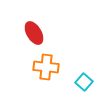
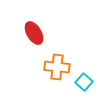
orange cross: moved 11 px right
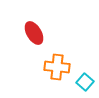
cyan square: moved 1 px right
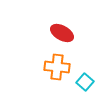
red ellipse: moved 28 px right; rotated 30 degrees counterclockwise
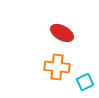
cyan square: rotated 24 degrees clockwise
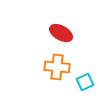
red ellipse: moved 1 px left
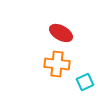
orange cross: moved 3 px up
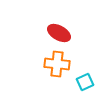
red ellipse: moved 2 px left
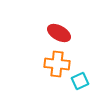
cyan square: moved 5 px left, 1 px up
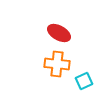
cyan square: moved 4 px right
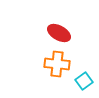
cyan square: rotated 12 degrees counterclockwise
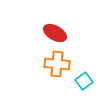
red ellipse: moved 4 px left
